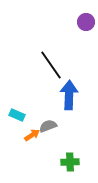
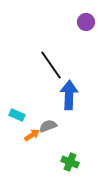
green cross: rotated 24 degrees clockwise
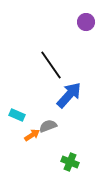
blue arrow: rotated 40 degrees clockwise
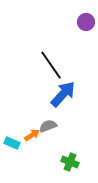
blue arrow: moved 6 px left, 1 px up
cyan rectangle: moved 5 px left, 28 px down
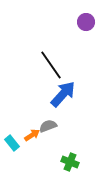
cyan rectangle: rotated 28 degrees clockwise
